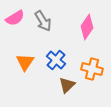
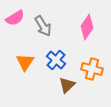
gray arrow: moved 5 px down
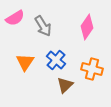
brown triangle: moved 2 px left
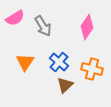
blue cross: moved 3 px right, 2 px down
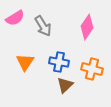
blue cross: rotated 30 degrees counterclockwise
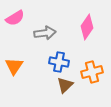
gray arrow: moved 2 px right, 7 px down; rotated 65 degrees counterclockwise
orange triangle: moved 11 px left, 4 px down
orange cross: moved 3 px down; rotated 30 degrees counterclockwise
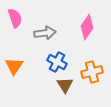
pink semicircle: rotated 78 degrees counterclockwise
blue cross: moved 2 px left; rotated 18 degrees clockwise
brown triangle: rotated 18 degrees counterclockwise
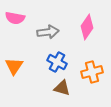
pink semicircle: rotated 120 degrees clockwise
gray arrow: moved 3 px right, 1 px up
brown triangle: moved 3 px left, 3 px down; rotated 42 degrees counterclockwise
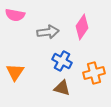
pink semicircle: moved 3 px up
pink diamond: moved 5 px left
blue cross: moved 5 px right, 1 px up
orange triangle: moved 1 px right, 6 px down
orange cross: moved 2 px right, 1 px down
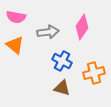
pink semicircle: moved 1 px right, 2 px down
orange triangle: moved 27 px up; rotated 24 degrees counterclockwise
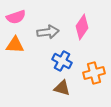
pink semicircle: rotated 30 degrees counterclockwise
orange triangle: rotated 36 degrees counterclockwise
